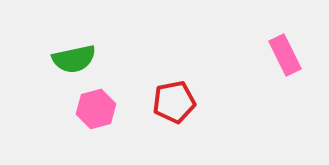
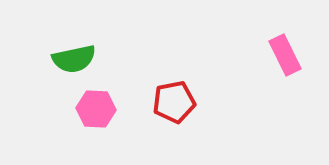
pink hexagon: rotated 18 degrees clockwise
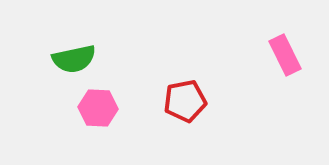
red pentagon: moved 11 px right, 1 px up
pink hexagon: moved 2 px right, 1 px up
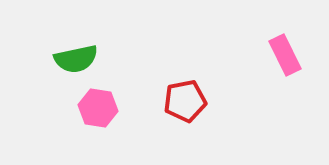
green semicircle: moved 2 px right
pink hexagon: rotated 6 degrees clockwise
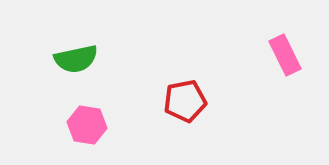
pink hexagon: moved 11 px left, 17 px down
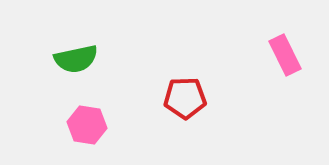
red pentagon: moved 3 px up; rotated 9 degrees clockwise
